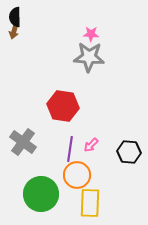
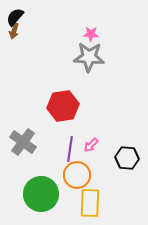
black semicircle: rotated 42 degrees clockwise
red hexagon: rotated 16 degrees counterclockwise
black hexagon: moved 2 px left, 6 px down
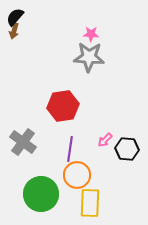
pink arrow: moved 14 px right, 5 px up
black hexagon: moved 9 px up
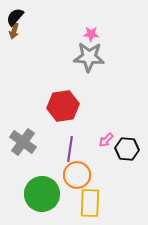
pink arrow: moved 1 px right
green circle: moved 1 px right
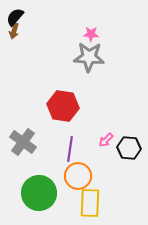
red hexagon: rotated 16 degrees clockwise
black hexagon: moved 2 px right, 1 px up
orange circle: moved 1 px right, 1 px down
green circle: moved 3 px left, 1 px up
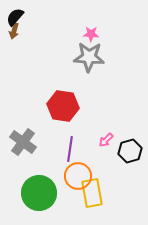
black hexagon: moved 1 px right, 3 px down; rotated 20 degrees counterclockwise
yellow rectangle: moved 2 px right, 10 px up; rotated 12 degrees counterclockwise
